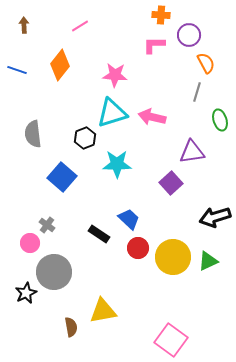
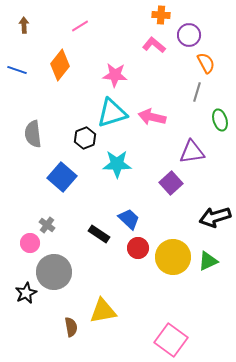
pink L-shape: rotated 40 degrees clockwise
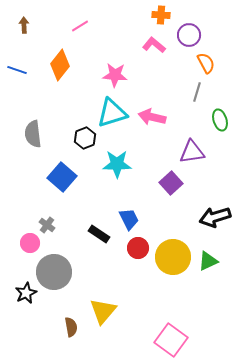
blue trapezoid: rotated 20 degrees clockwise
yellow triangle: rotated 40 degrees counterclockwise
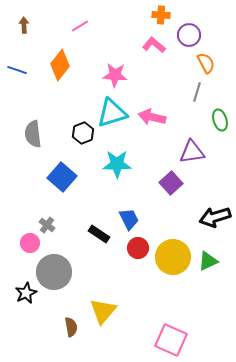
black hexagon: moved 2 px left, 5 px up
pink square: rotated 12 degrees counterclockwise
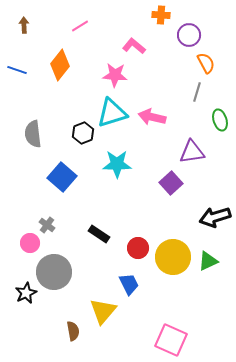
pink L-shape: moved 20 px left, 1 px down
blue trapezoid: moved 65 px down
brown semicircle: moved 2 px right, 4 px down
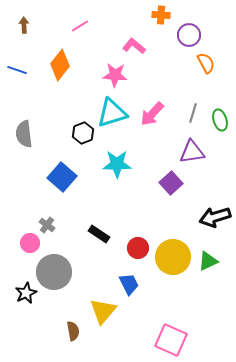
gray line: moved 4 px left, 21 px down
pink arrow: moved 3 px up; rotated 60 degrees counterclockwise
gray semicircle: moved 9 px left
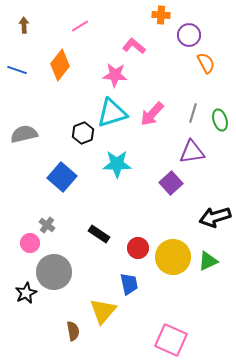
gray semicircle: rotated 84 degrees clockwise
blue trapezoid: rotated 15 degrees clockwise
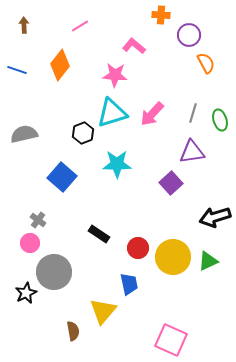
gray cross: moved 9 px left, 5 px up
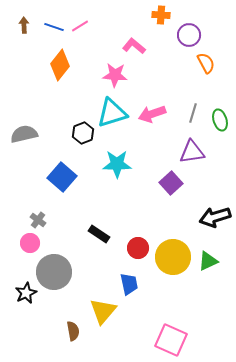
blue line: moved 37 px right, 43 px up
pink arrow: rotated 28 degrees clockwise
